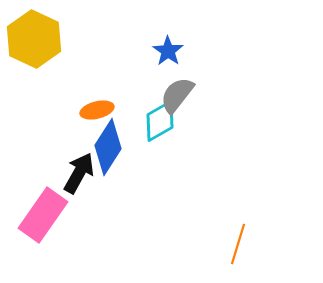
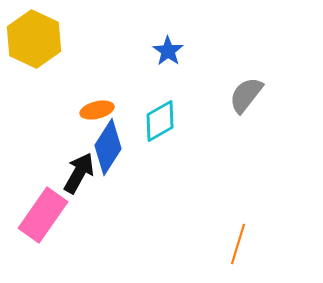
gray semicircle: moved 69 px right
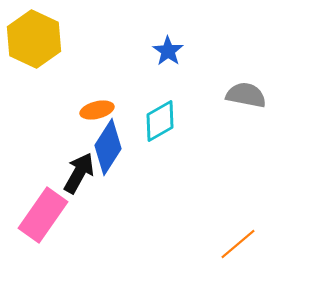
gray semicircle: rotated 63 degrees clockwise
orange line: rotated 33 degrees clockwise
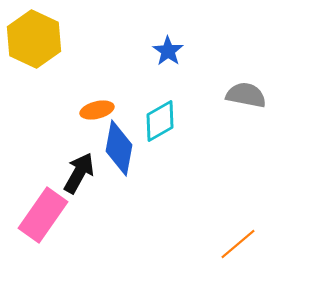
blue diamond: moved 11 px right, 1 px down; rotated 22 degrees counterclockwise
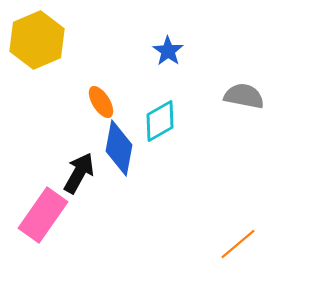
yellow hexagon: moved 3 px right, 1 px down; rotated 12 degrees clockwise
gray semicircle: moved 2 px left, 1 px down
orange ellipse: moved 4 px right, 8 px up; rotated 72 degrees clockwise
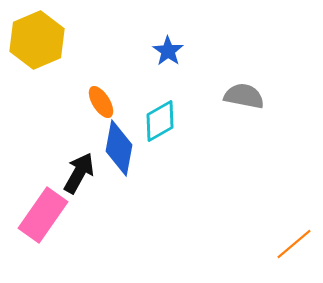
orange line: moved 56 px right
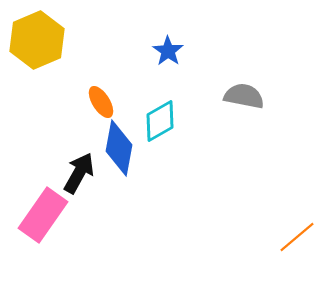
orange line: moved 3 px right, 7 px up
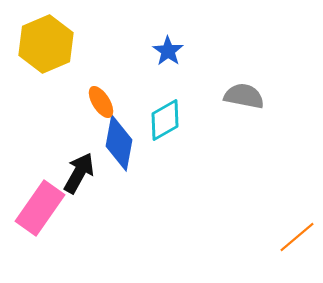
yellow hexagon: moved 9 px right, 4 px down
cyan diamond: moved 5 px right, 1 px up
blue diamond: moved 5 px up
pink rectangle: moved 3 px left, 7 px up
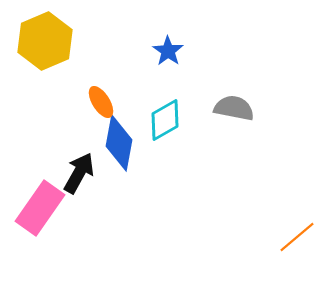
yellow hexagon: moved 1 px left, 3 px up
gray semicircle: moved 10 px left, 12 px down
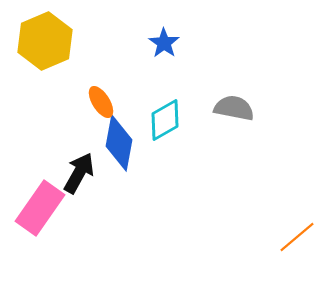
blue star: moved 4 px left, 8 px up
